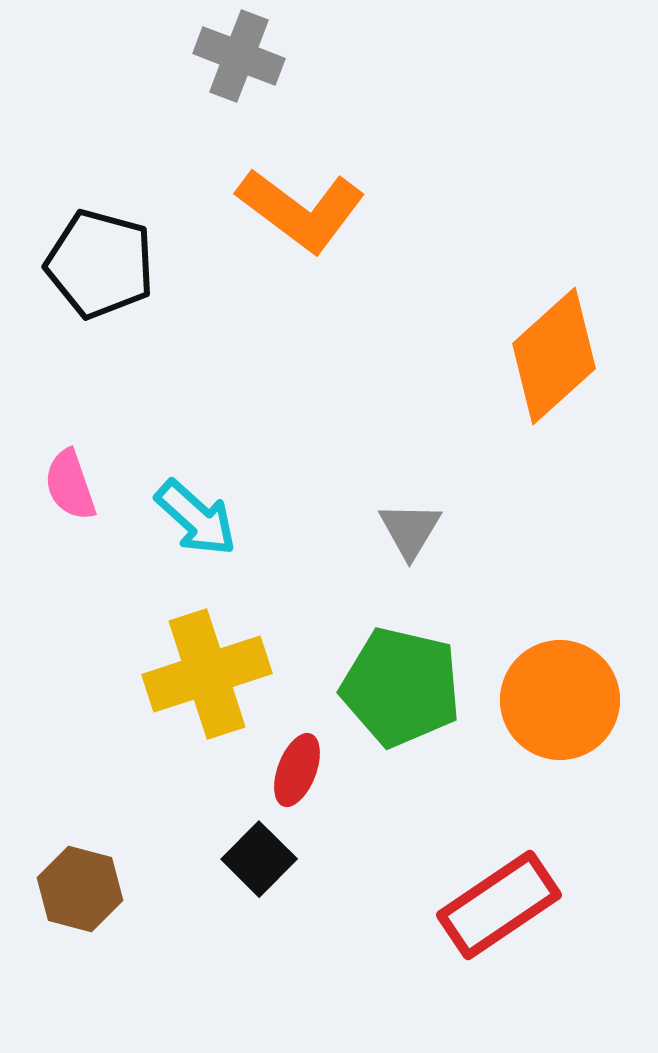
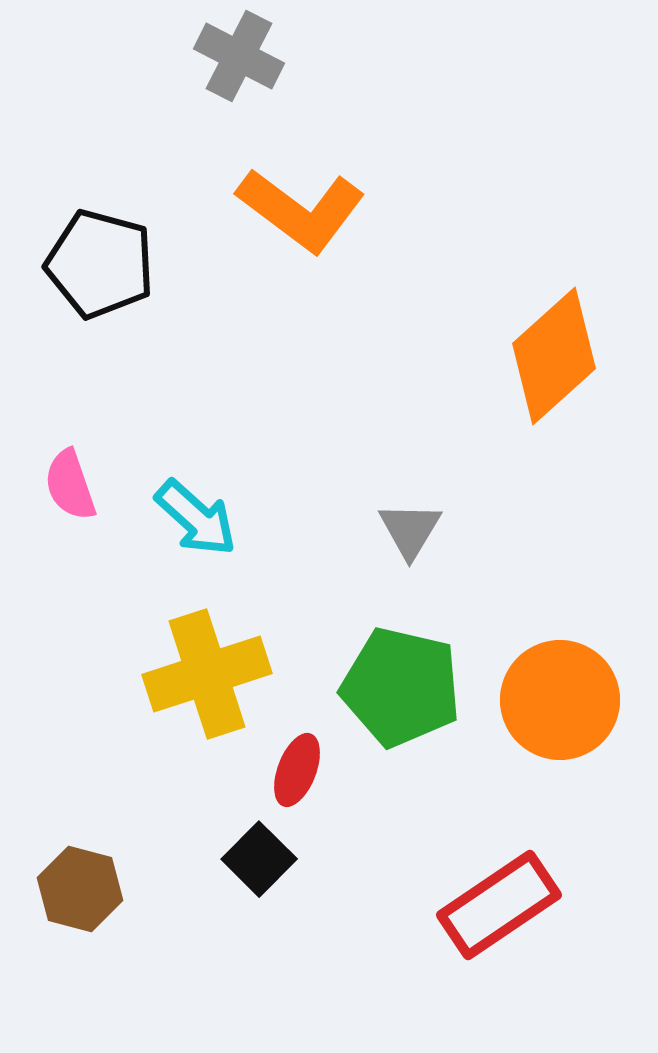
gray cross: rotated 6 degrees clockwise
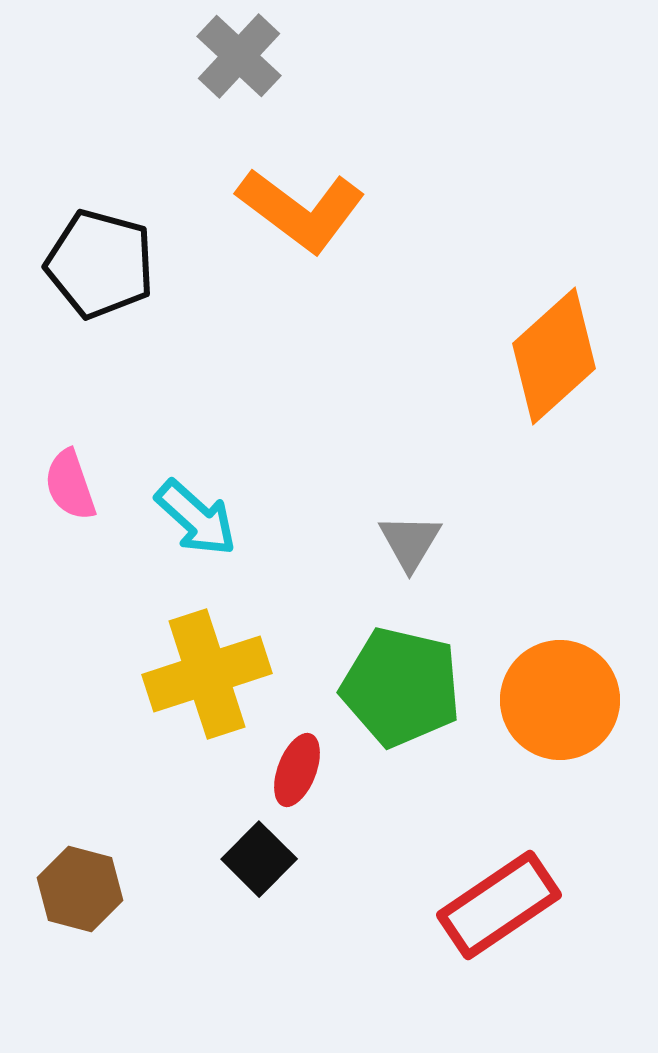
gray cross: rotated 16 degrees clockwise
gray triangle: moved 12 px down
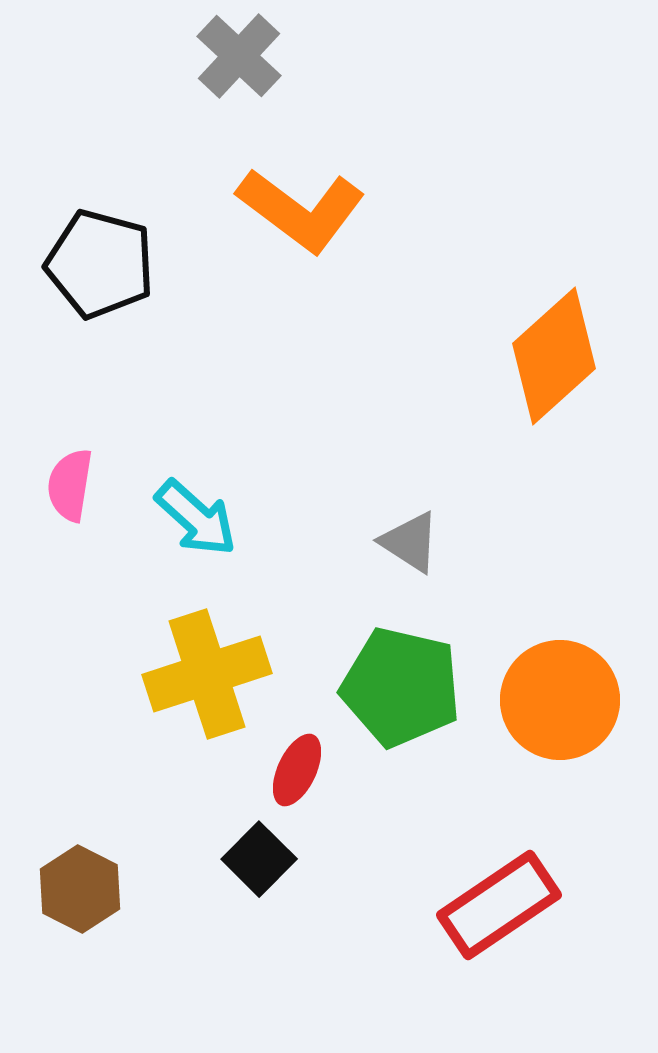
pink semicircle: rotated 28 degrees clockwise
gray triangle: rotated 28 degrees counterclockwise
red ellipse: rotated 4 degrees clockwise
brown hexagon: rotated 12 degrees clockwise
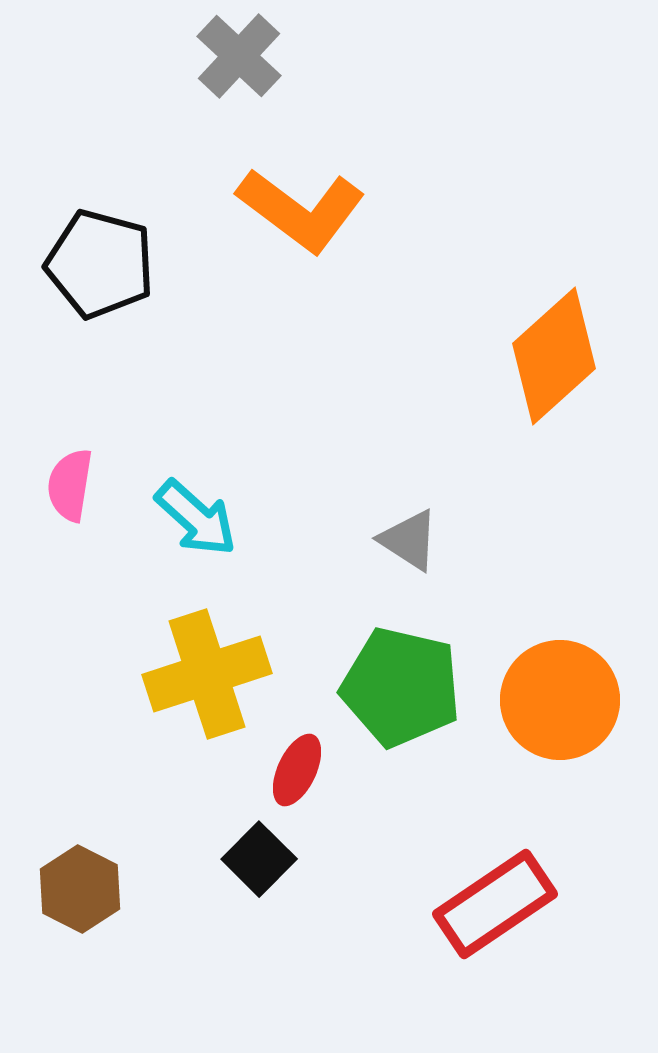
gray triangle: moved 1 px left, 2 px up
red rectangle: moved 4 px left, 1 px up
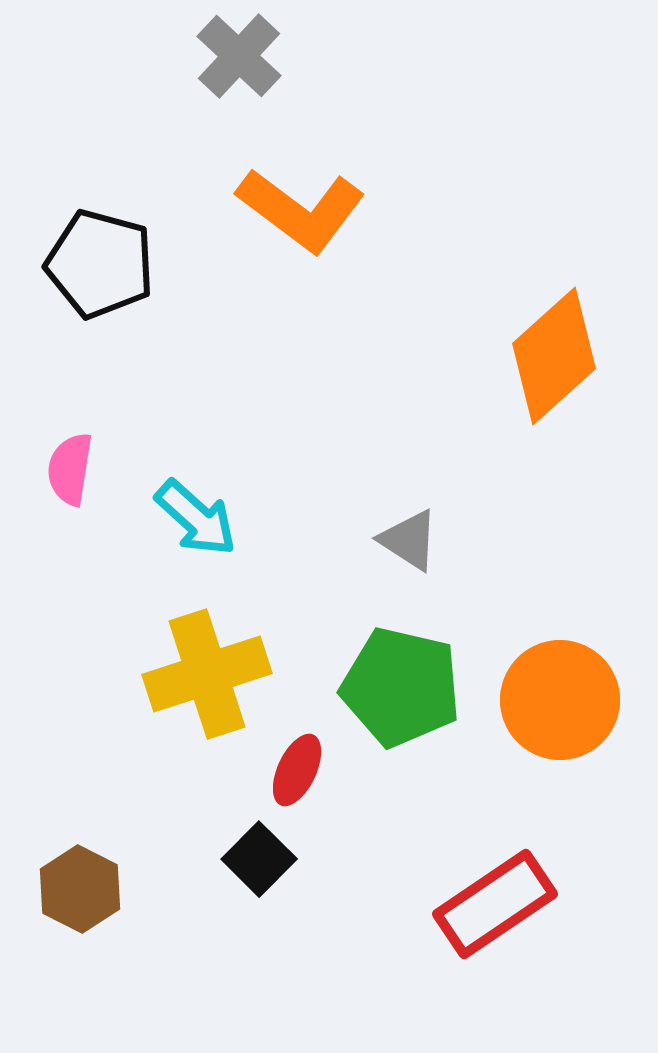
pink semicircle: moved 16 px up
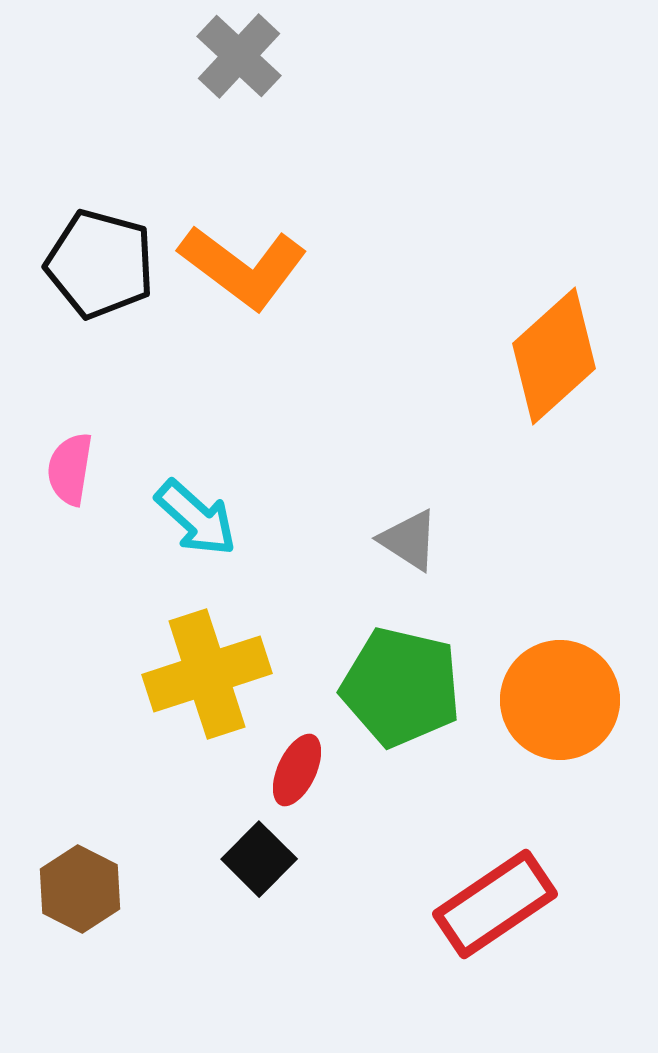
orange L-shape: moved 58 px left, 57 px down
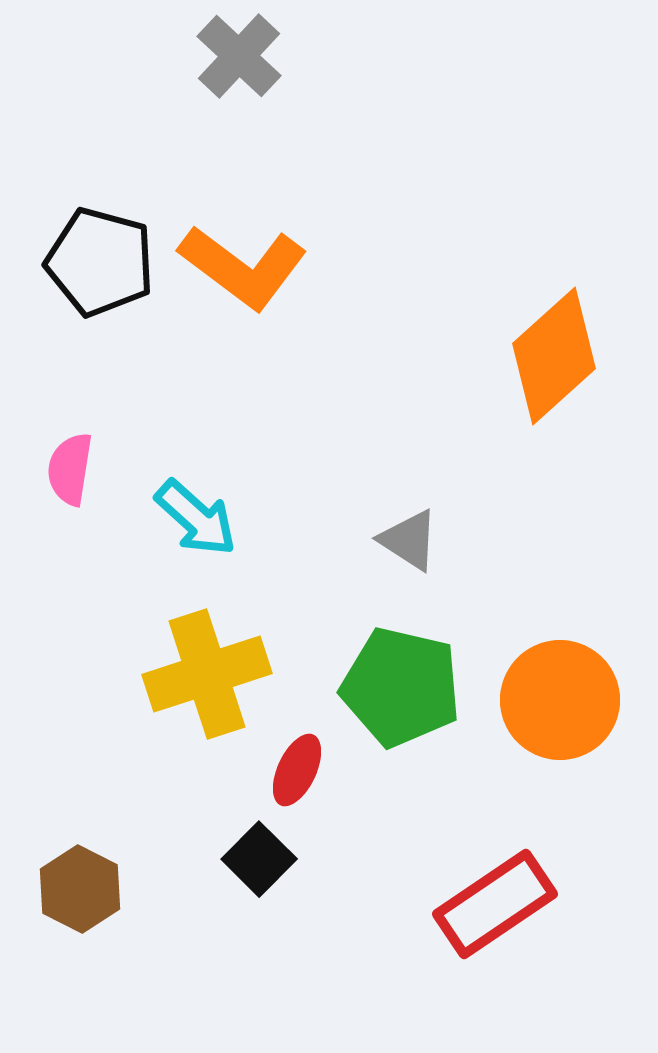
black pentagon: moved 2 px up
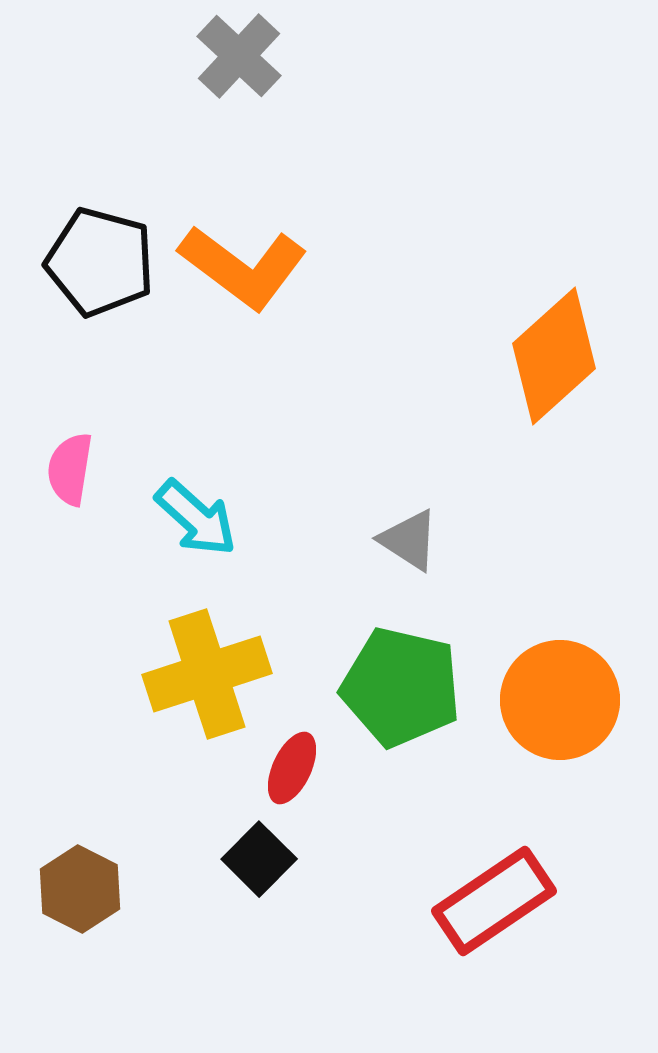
red ellipse: moved 5 px left, 2 px up
red rectangle: moved 1 px left, 3 px up
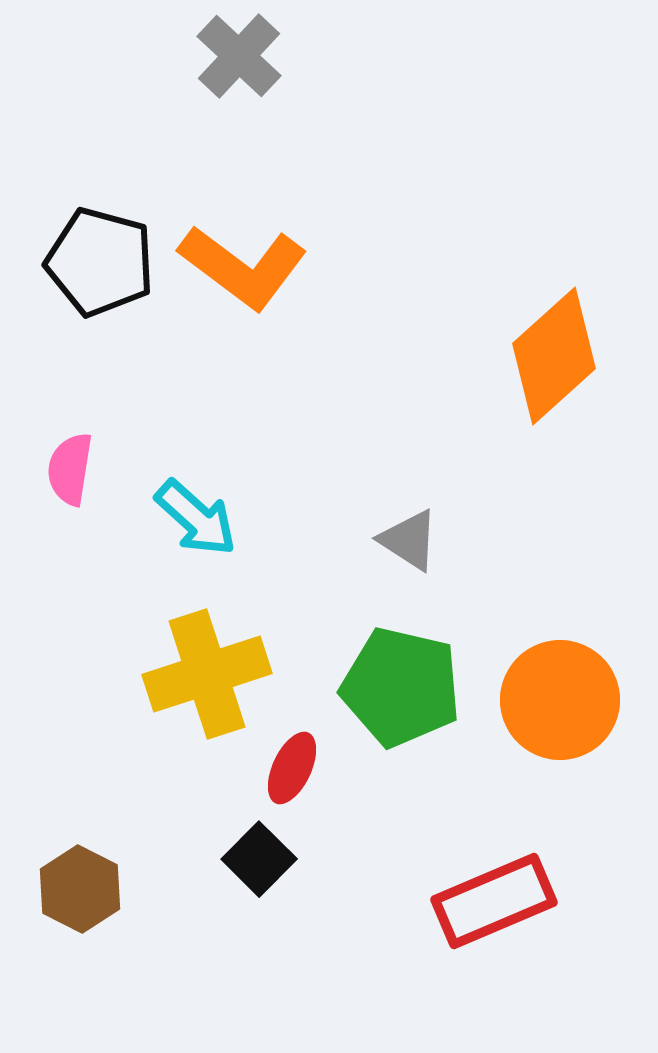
red rectangle: rotated 11 degrees clockwise
